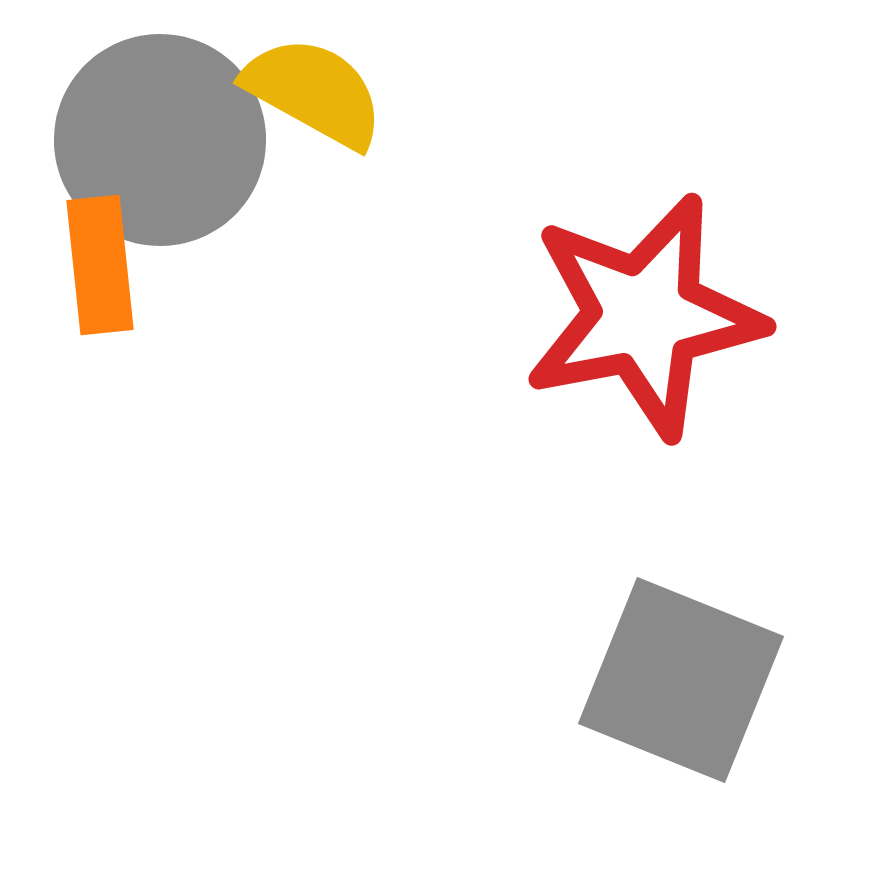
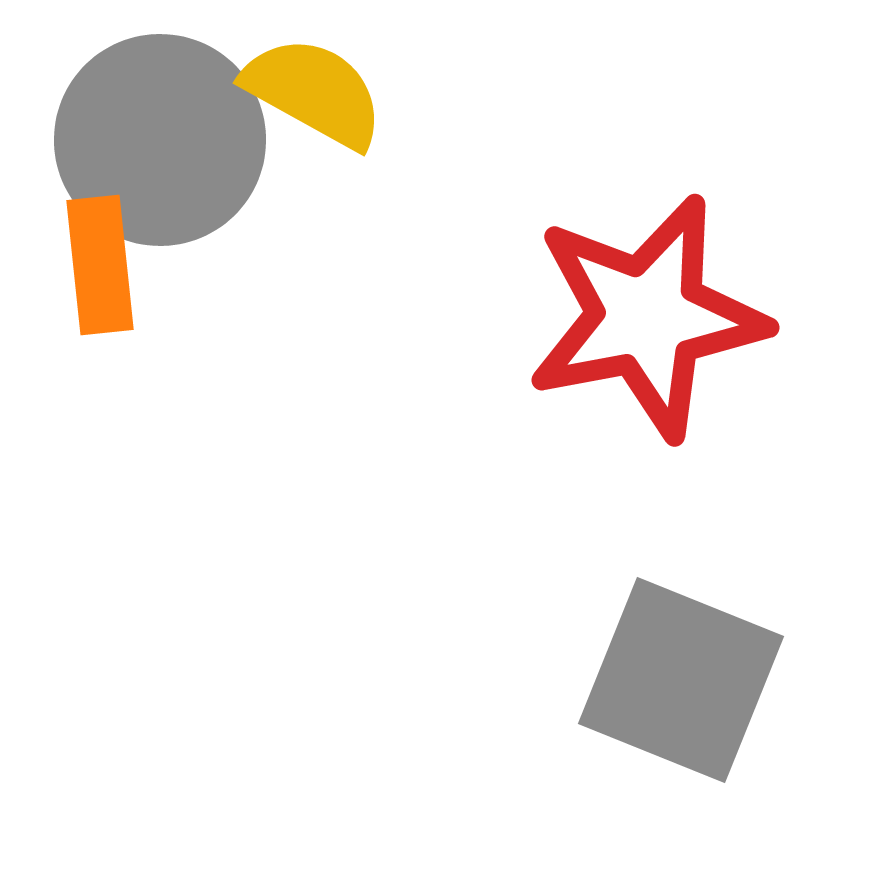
red star: moved 3 px right, 1 px down
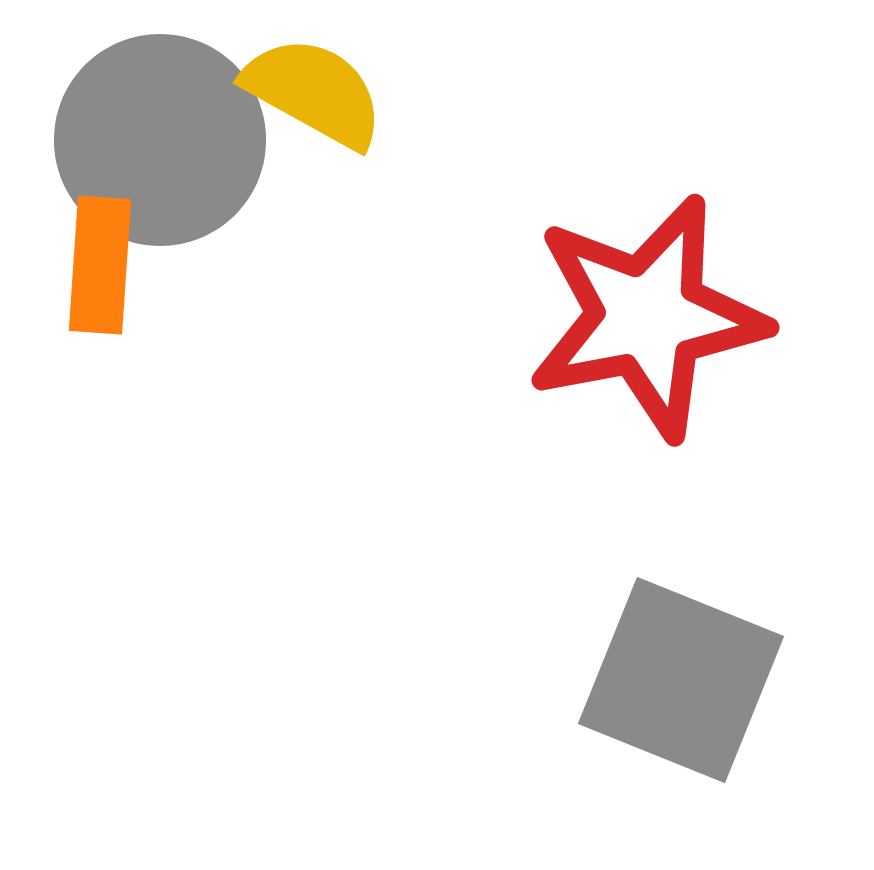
orange rectangle: rotated 10 degrees clockwise
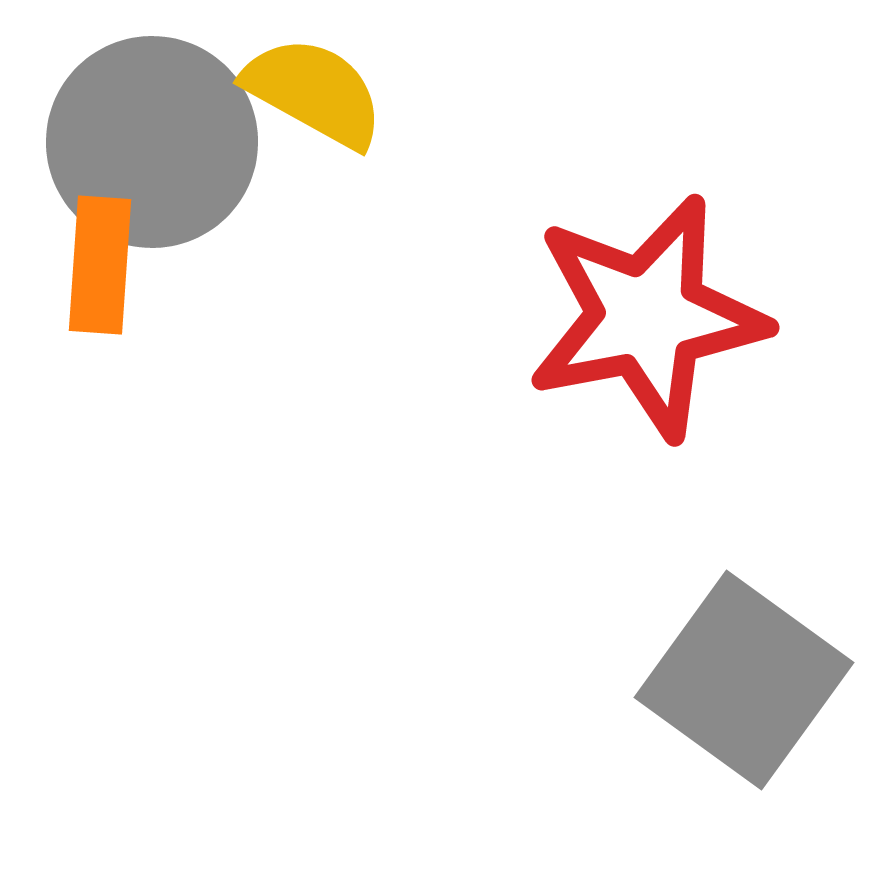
gray circle: moved 8 px left, 2 px down
gray square: moved 63 px right; rotated 14 degrees clockwise
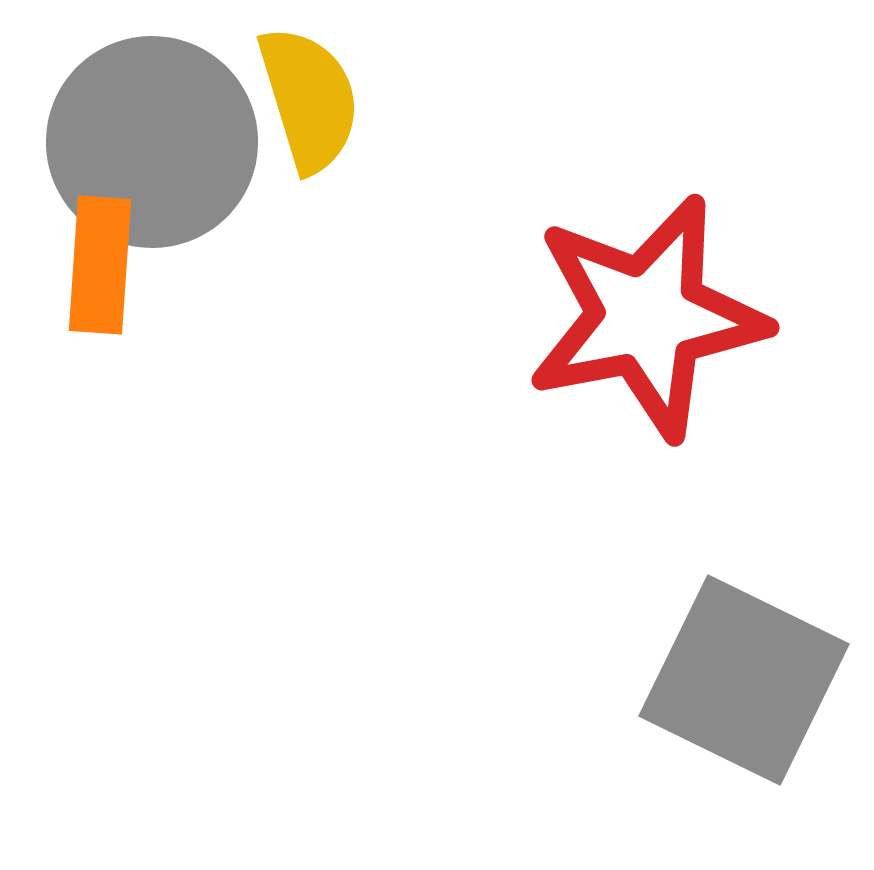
yellow semicircle: moved 5 px left, 7 px down; rotated 44 degrees clockwise
gray square: rotated 10 degrees counterclockwise
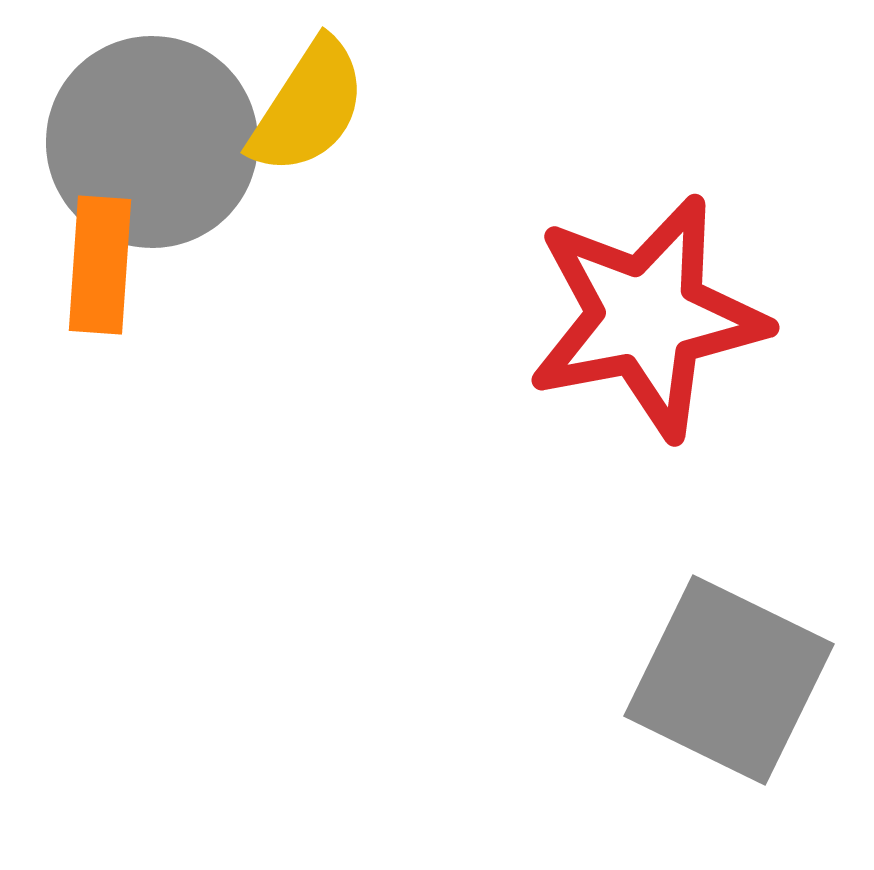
yellow semicircle: moved 1 px left, 8 px down; rotated 50 degrees clockwise
gray square: moved 15 px left
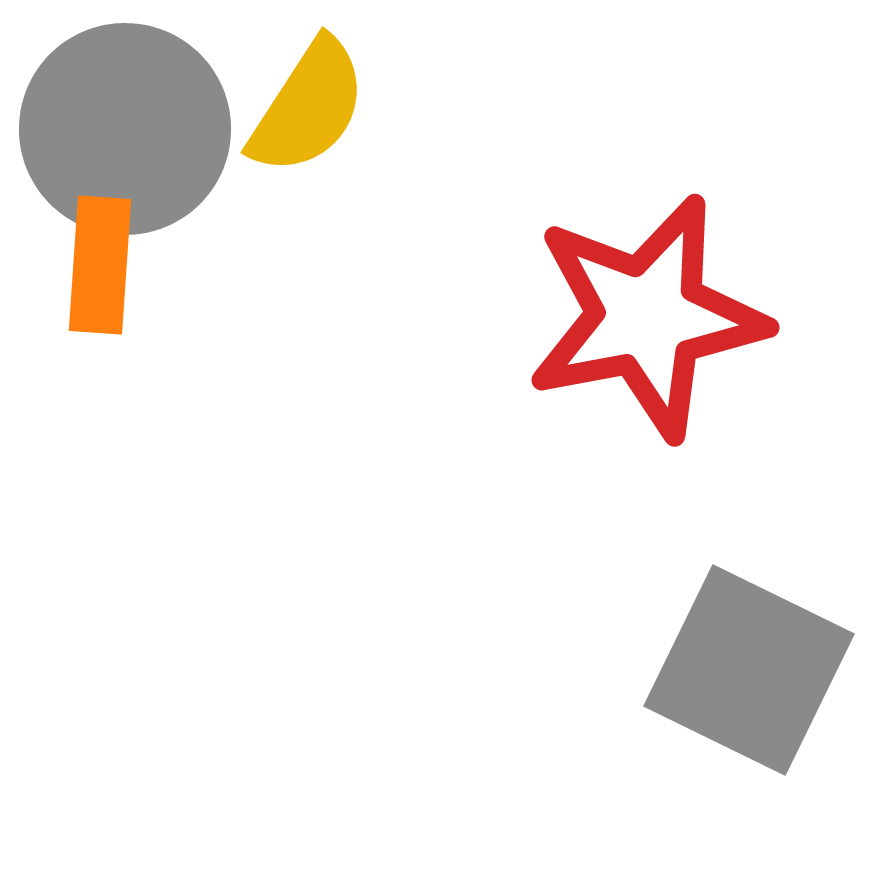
gray circle: moved 27 px left, 13 px up
gray square: moved 20 px right, 10 px up
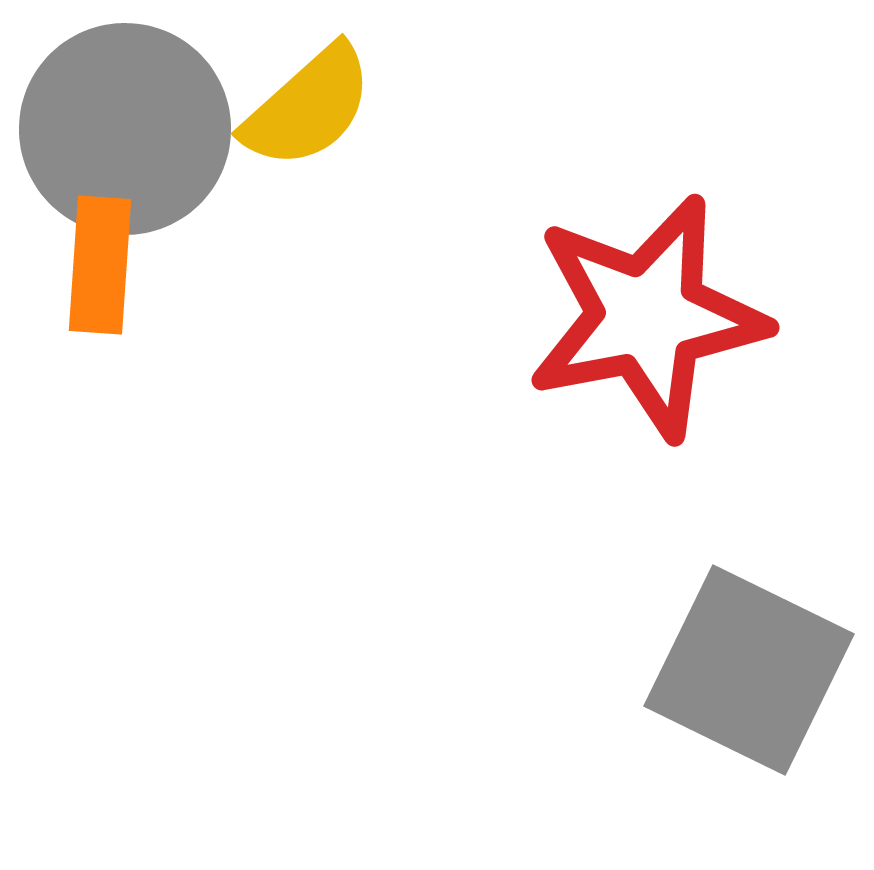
yellow semicircle: rotated 15 degrees clockwise
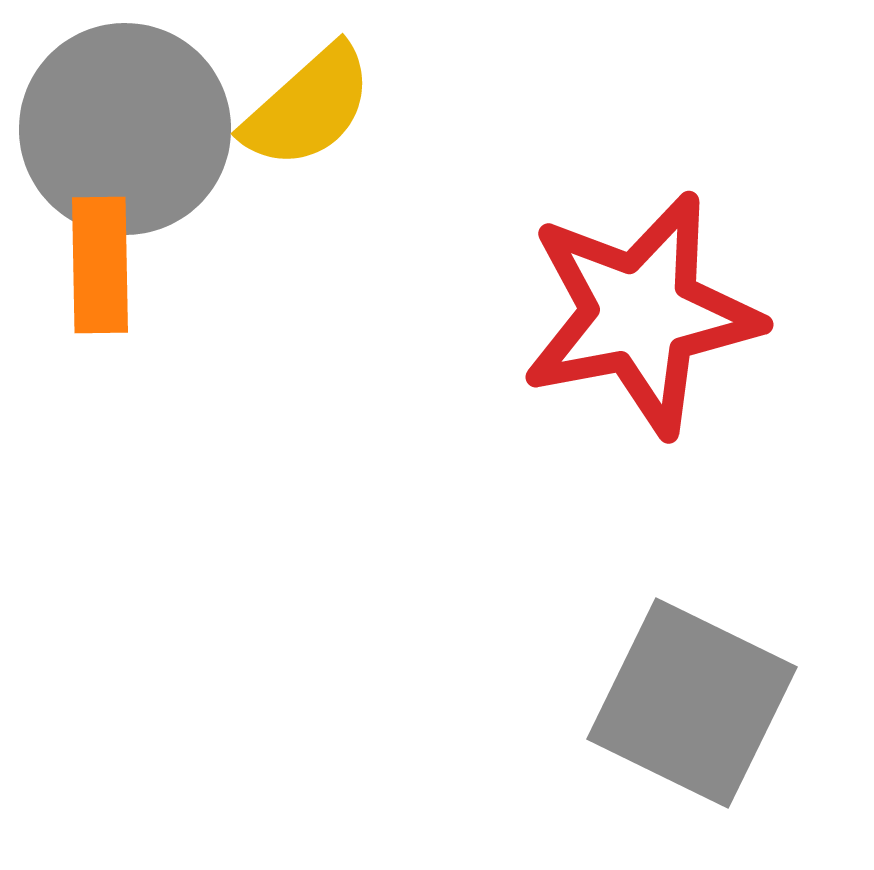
orange rectangle: rotated 5 degrees counterclockwise
red star: moved 6 px left, 3 px up
gray square: moved 57 px left, 33 px down
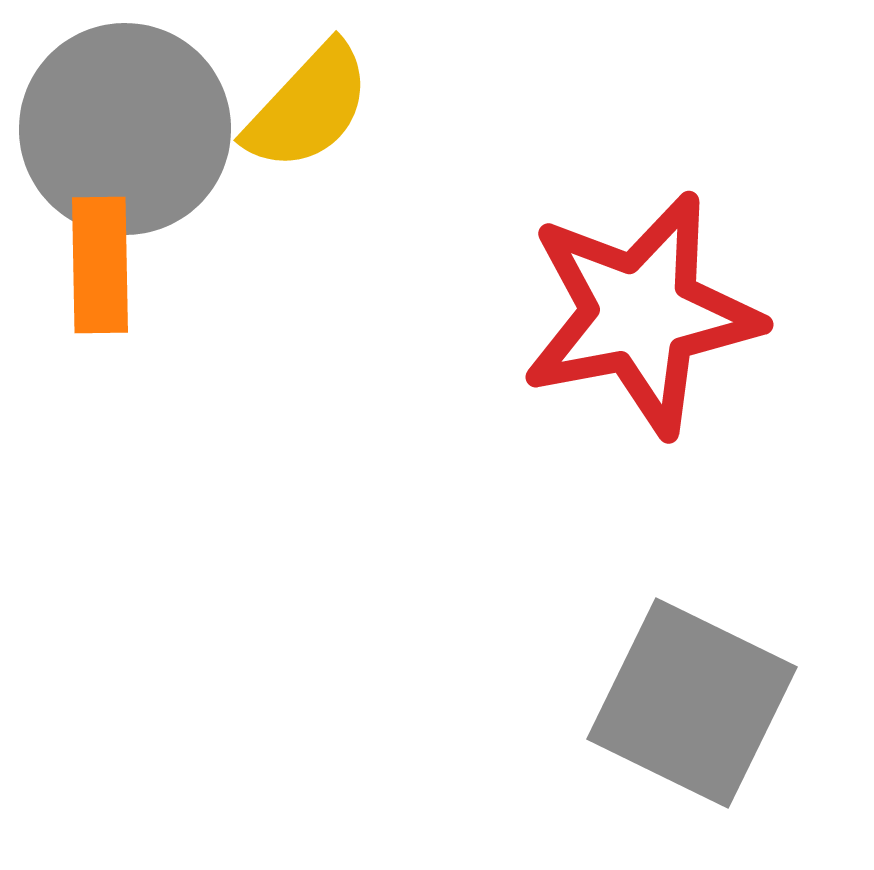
yellow semicircle: rotated 5 degrees counterclockwise
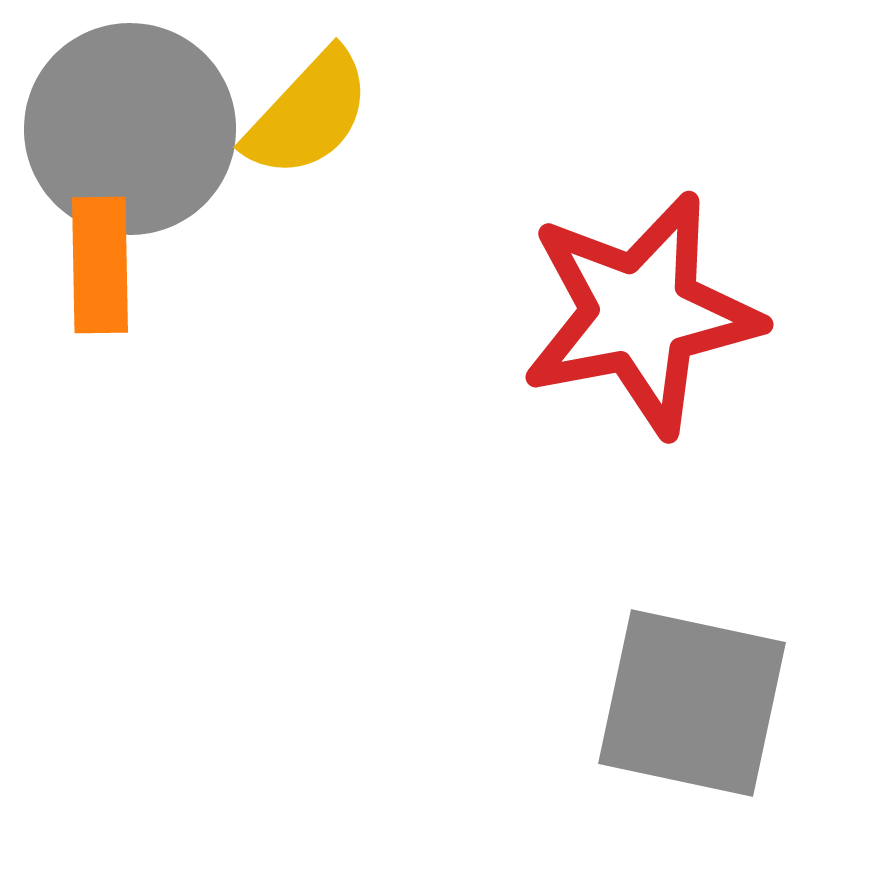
yellow semicircle: moved 7 px down
gray circle: moved 5 px right
gray square: rotated 14 degrees counterclockwise
